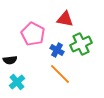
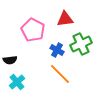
red triangle: rotated 18 degrees counterclockwise
pink pentagon: moved 4 px up
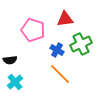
pink pentagon: rotated 10 degrees counterclockwise
cyan cross: moved 2 px left
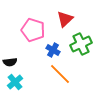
red triangle: rotated 36 degrees counterclockwise
blue cross: moved 4 px left
black semicircle: moved 2 px down
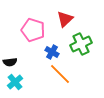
blue cross: moved 1 px left, 2 px down
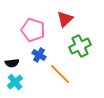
green cross: moved 1 px left, 2 px down
blue cross: moved 13 px left, 3 px down
black semicircle: moved 2 px right, 1 px down
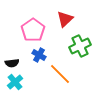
pink pentagon: rotated 20 degrees clockwise
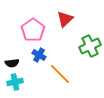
green cross: moved 10 px right
cyan cross: rotated 28 degrees clockwise
